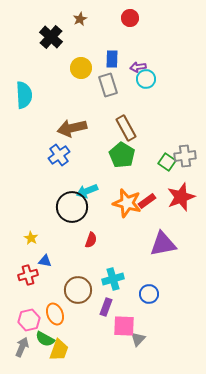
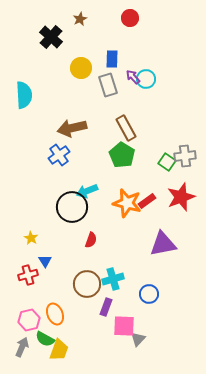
purple arrow: moved 5 px left, 10 px down; rotated 56 degrees clockwise
blue triangle: rotated 48 degrees clockwise
brown circle: moved 9 px right, 6 px up
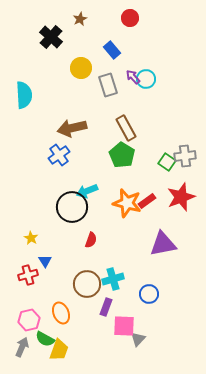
blue rectangle: moved 9 px up; rotated 42 degrees counterclockwise
orange ellipse: moved 6 px right, 1 px up
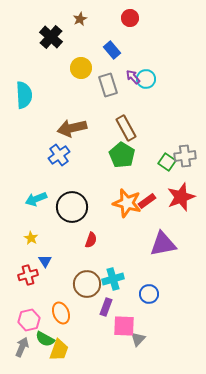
cyan arrow: moved 51 px left, 8 px down
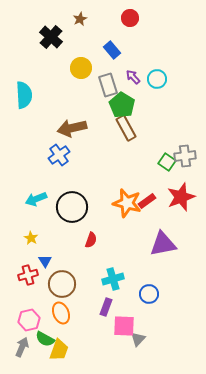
cyan circle: moved 11 px right
green pentagon: moved 50 px up
brown circle: moved 25 px left
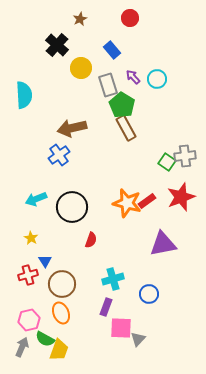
black cross: moved 6 px right, 8 px down
pink square: moved 3 px left, 2 px down
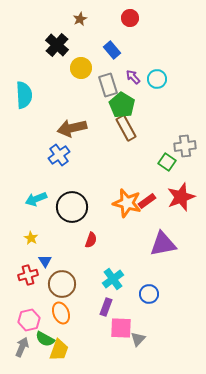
gray cross: moved 10 px up
cyan cross: rotated 20 degrees counterclockwise
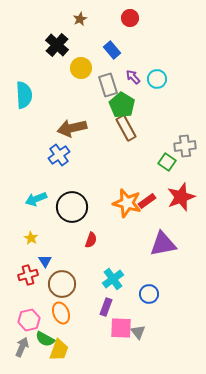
gray triangle: moved 7 px up; rotated 21 degrees counterclockwise
